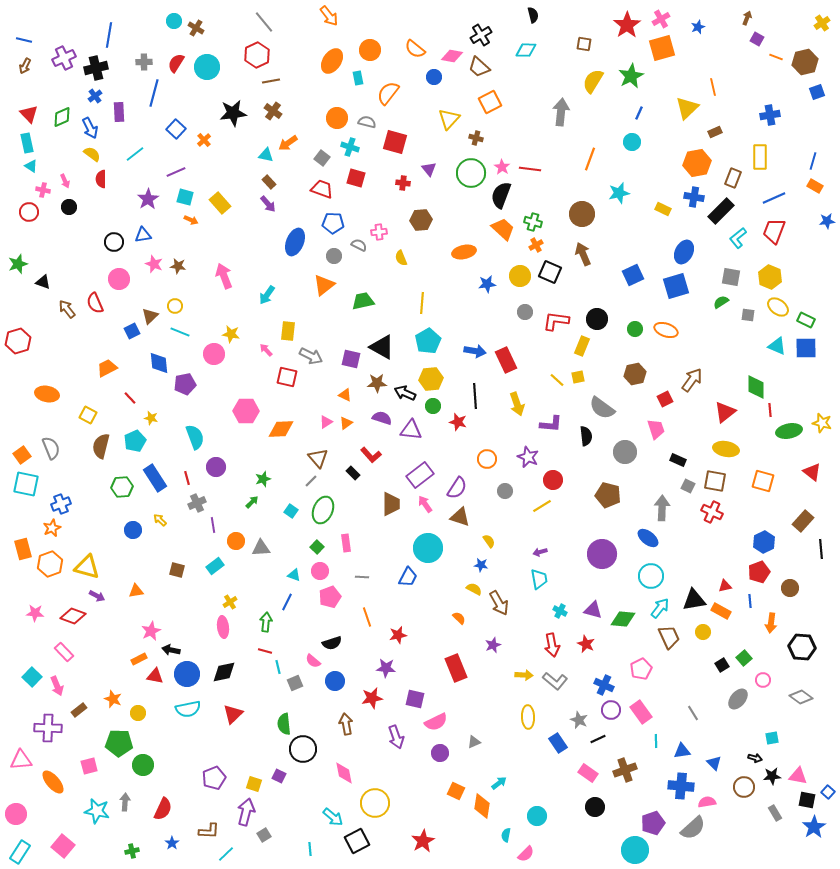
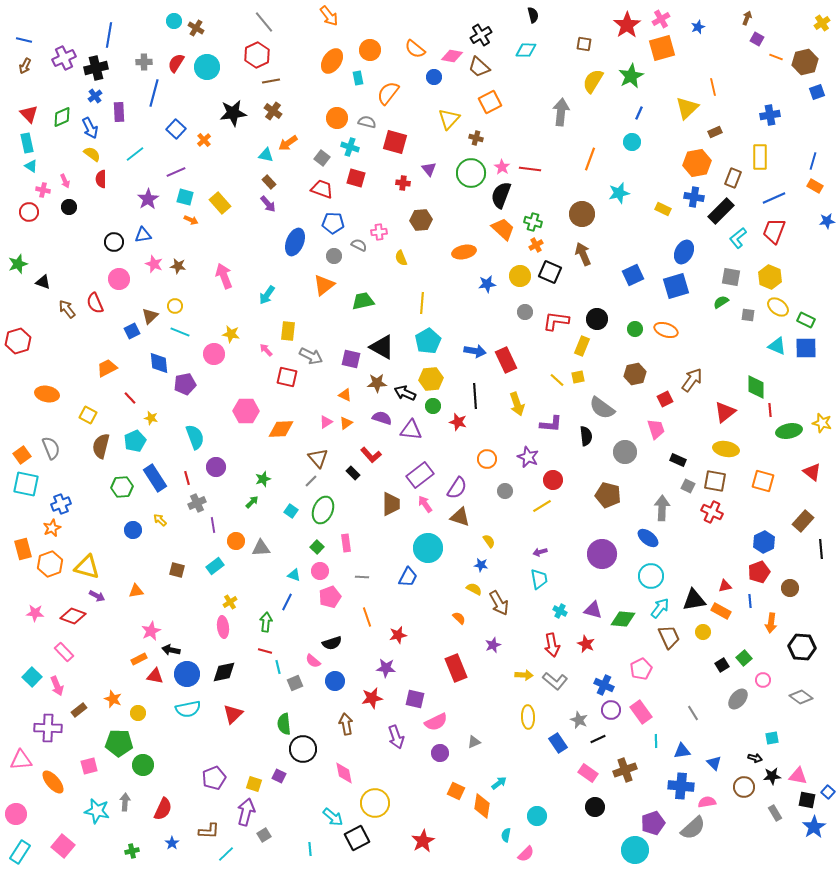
black square at (357, 841): moved 3 px up
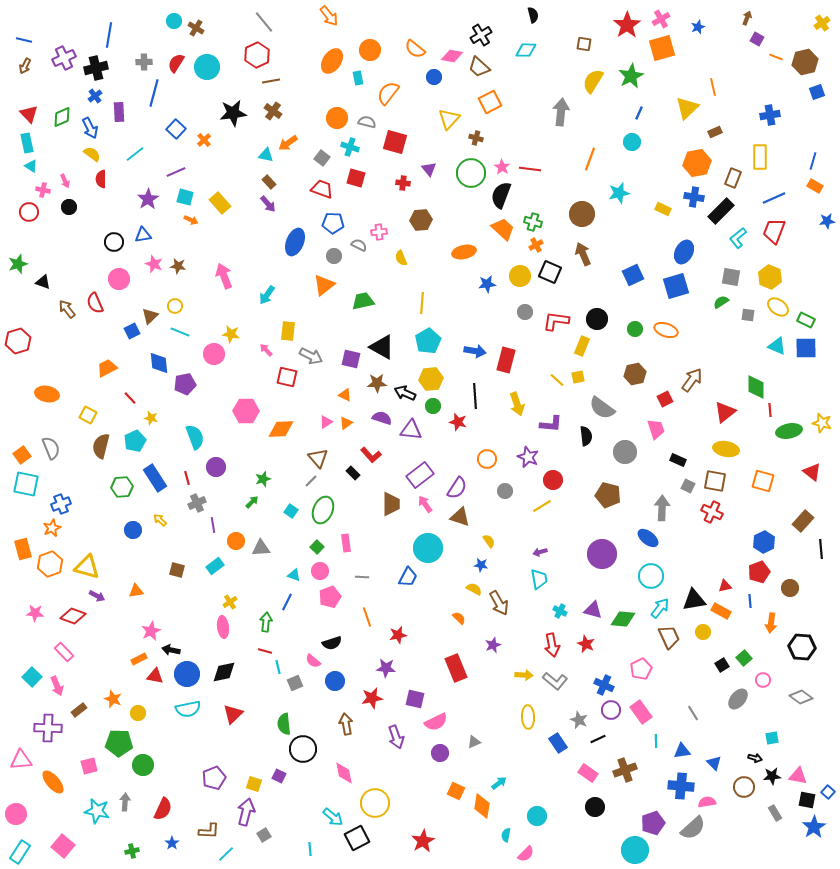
red rectangle at (506, 360): rotated 40 degrees clockwise
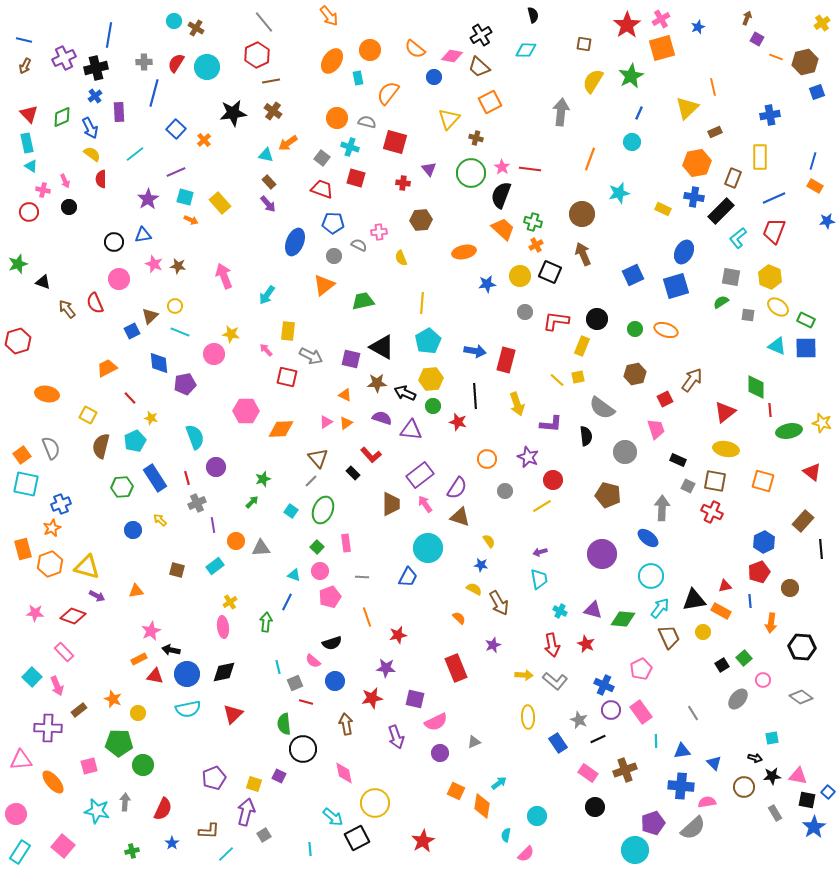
red line at (265, 651): moved 41 px right, 51 px down
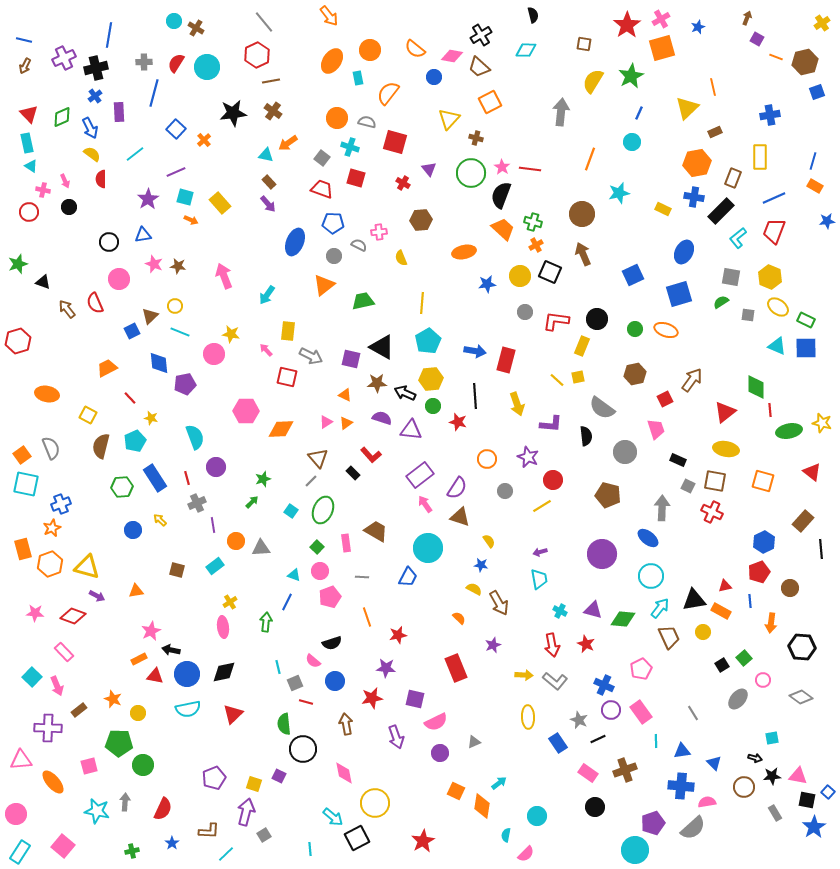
red cross at (403, 183): rotated 24 degrees clockwise
black circle at (114, 242): moved 5 px left
blue square at (676, 286): moved 3 px right, 8 px down
brown trapezoid at (391, 504): moved 15 px left, 27 px down; rotated 60 degrees counterclockwise
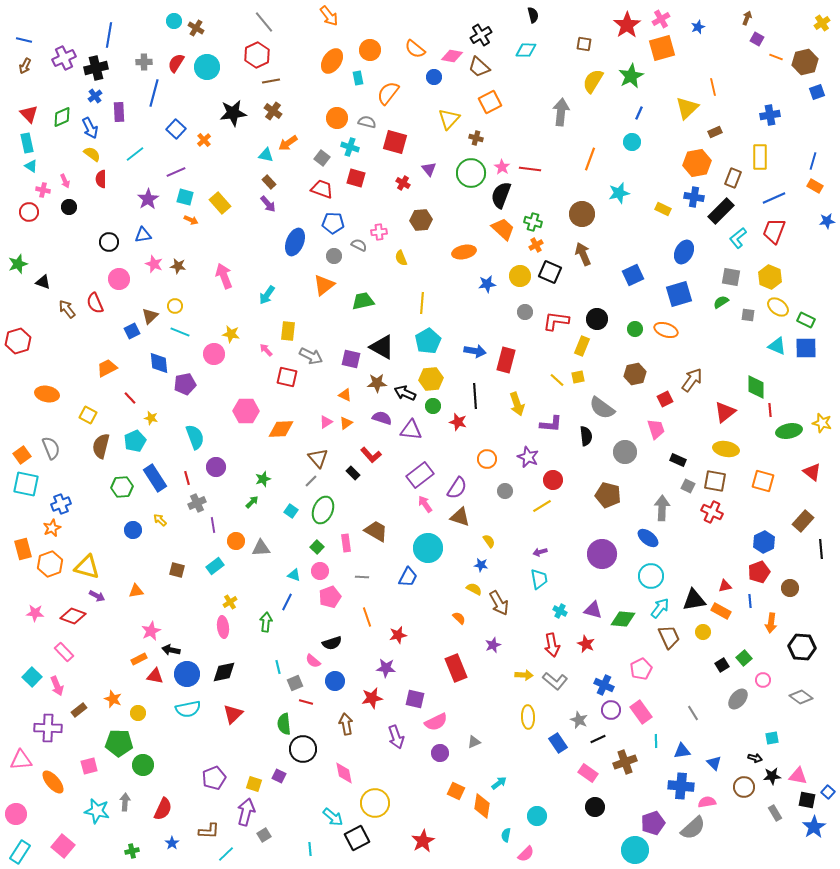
brown cross at (625, 770): moved 8 px up
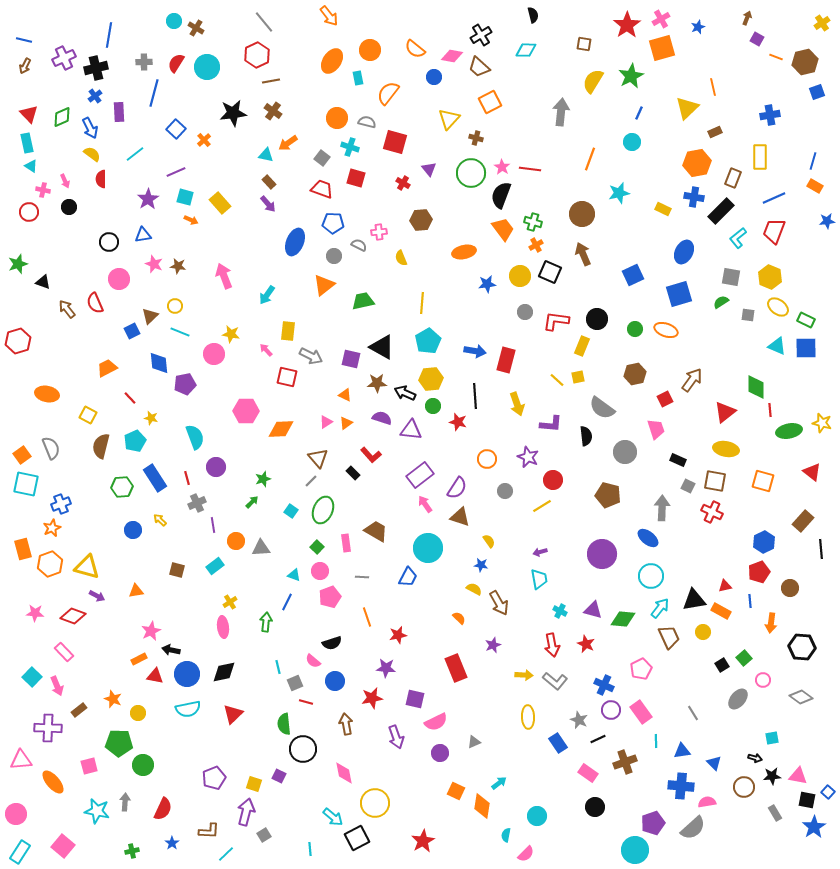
orange trapezoid at (503, 229): rotated 10 degrees clockwise
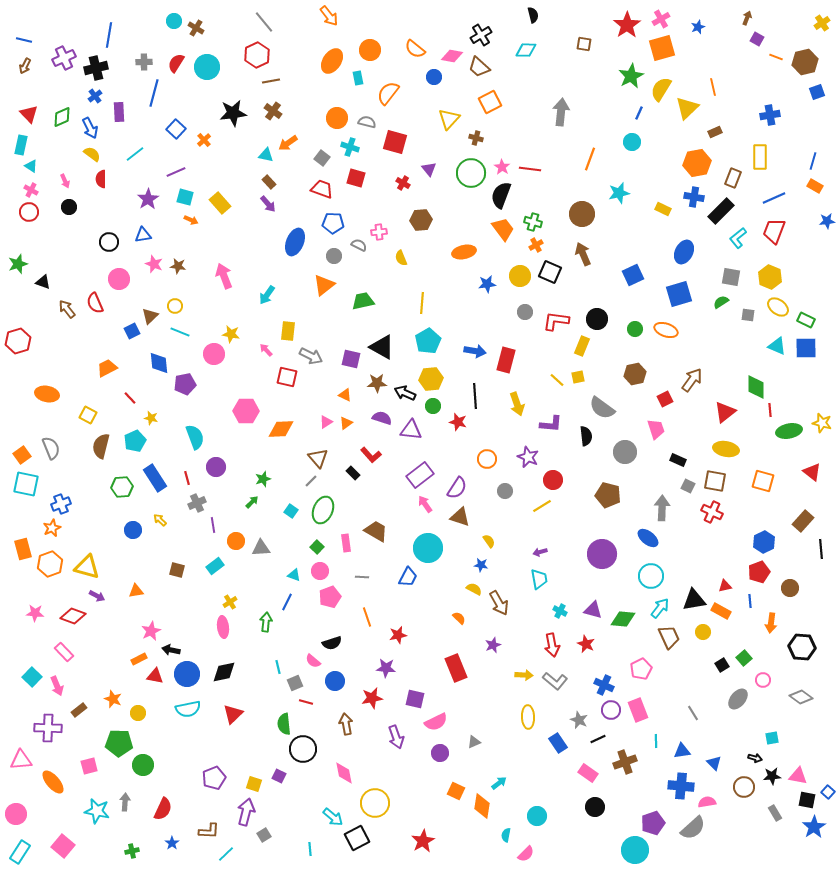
yellow semicircle at (593, 81): moved 68 px right, 8 px down
cyan rectangle at (27, 143): moved 6 px left, 2 px down; rotated 24 degrees clockwise
pink cross at (43, 190): moved 12 px left; rotated 16 degrees clockwise
pink rectangle at (641, 712): moved 3 px left, 2 px up; rotated 15 degrees clockwise
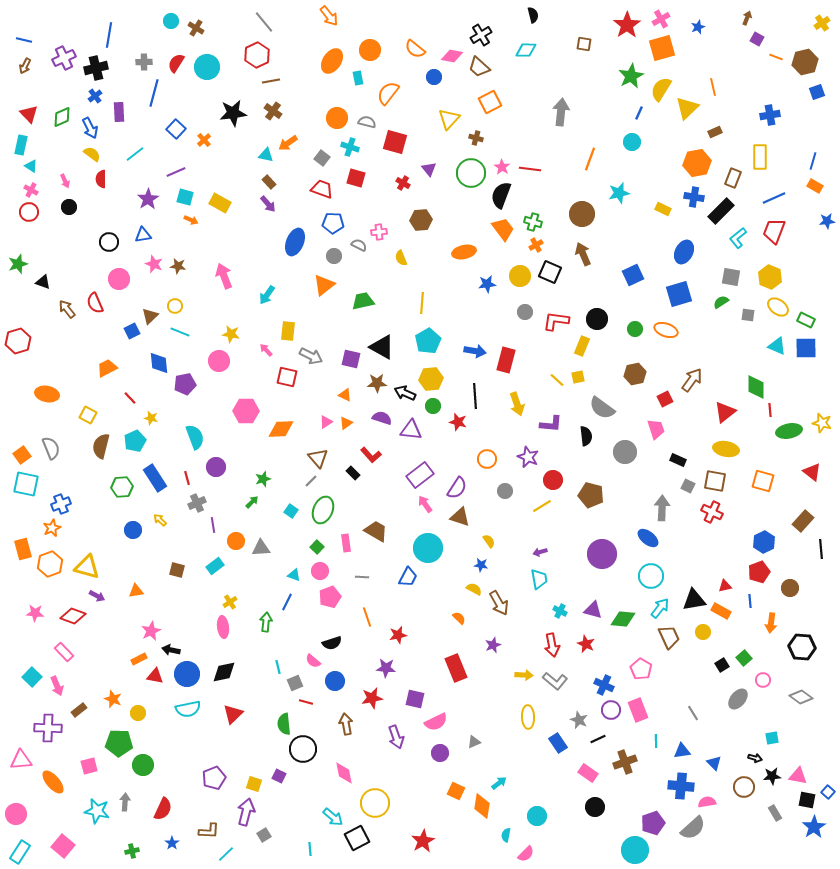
cyan circle at (174, 21): moved 3 px left
yellow rectangle at (220, 203): rotated 20 degrees counterclockwise
pink circle at (214, 354): moved 5 px right, 7 px down
brown pentagon at (608, 495): moved 17 px left
pink pentagon at (641, 669): rotated 15 degrees counterclockwise
